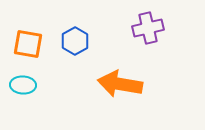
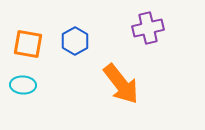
orange arrow: moved 1 px right; rotated 138 degrees counterclockwise
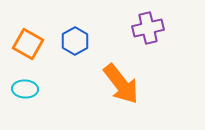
orange square: rotated 20 degrees clockwise
cyan ellipse: moved 2 px right, 4 px down
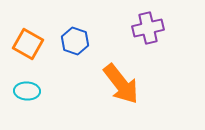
blue hexagon: rotated 12 degrees counterclockwise
cyan ellipse: moved 2 px right, 2 px down
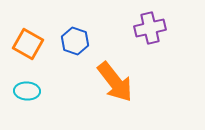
purple cross: moved 2 px right
orange arrow: moved 6 px left, 2 px up
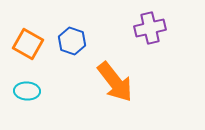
blue hexagon: moved 3 px left
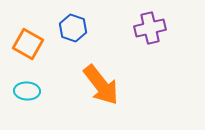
blue hexagon: moved 1 px right, 13 px up
orange arrow: moved 14 px left, 3 px down
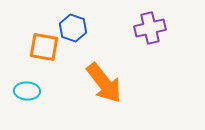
orange square: moved 16 px right, 3 px down; rotated 20 degrees counterclockwise
orange arrow: moved 3 px right, 2 px up
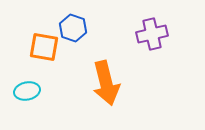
purple cross: moved 2 px right, 6 px down
orange arrow: moved 2 px right; rotated 24 degrees clockwise
cyan ellipse: rotated 15 degrees counterclockwise
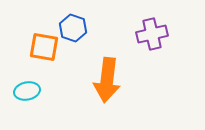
orange arrow: moved 1 px right, 3 px up; rotated 21 degrees clockwise
